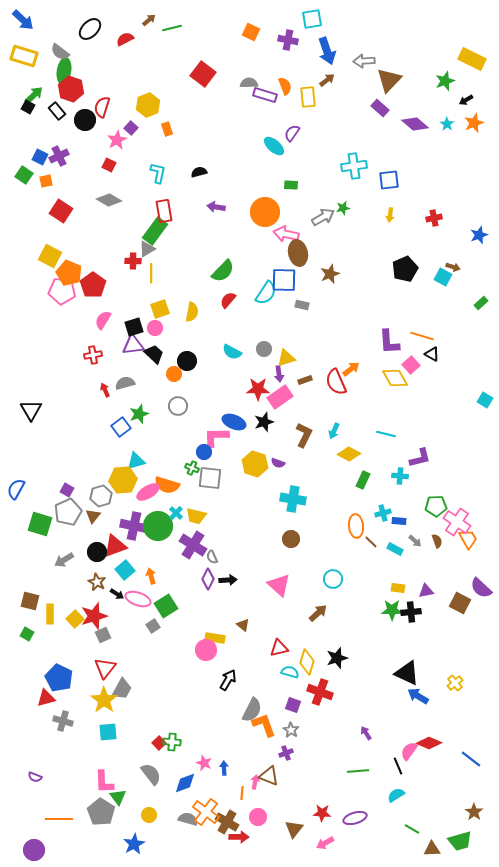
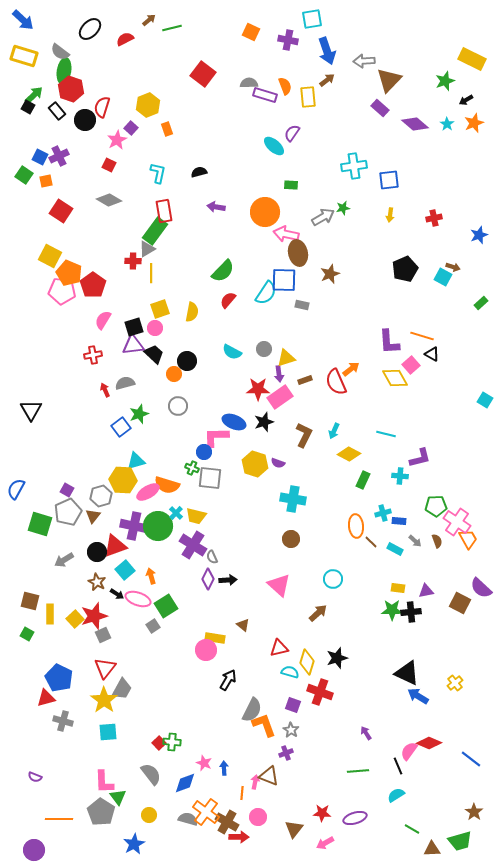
yellow hexagon at (123, 480): rotated 8 degrees clockwise
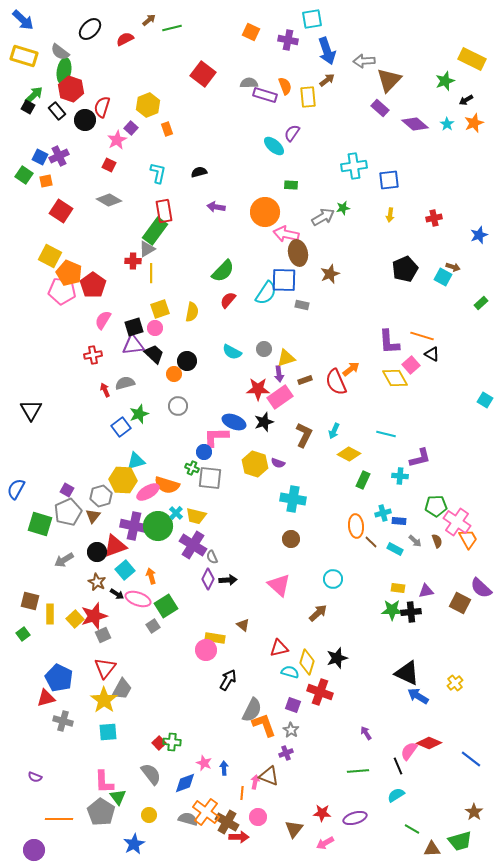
green square at (27, 634): moved 4 px left; rotated 24 degrees clockwise
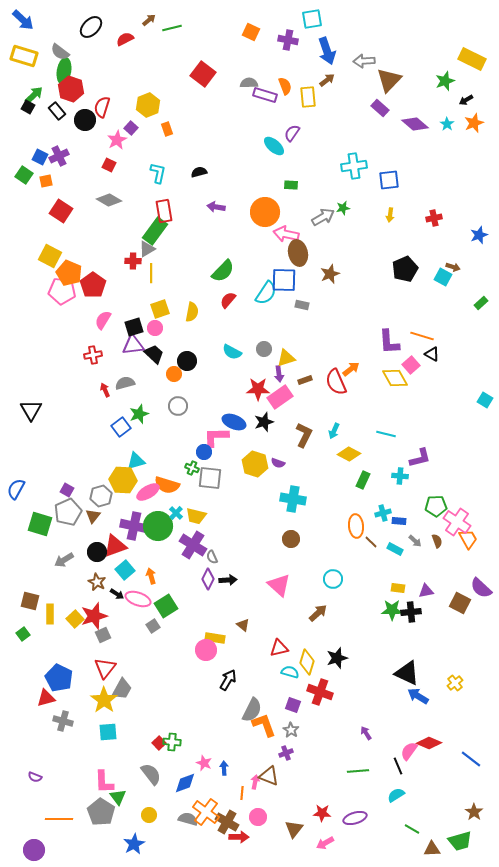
black ellipse at (90, 29): moved 1 px right, 2 px up
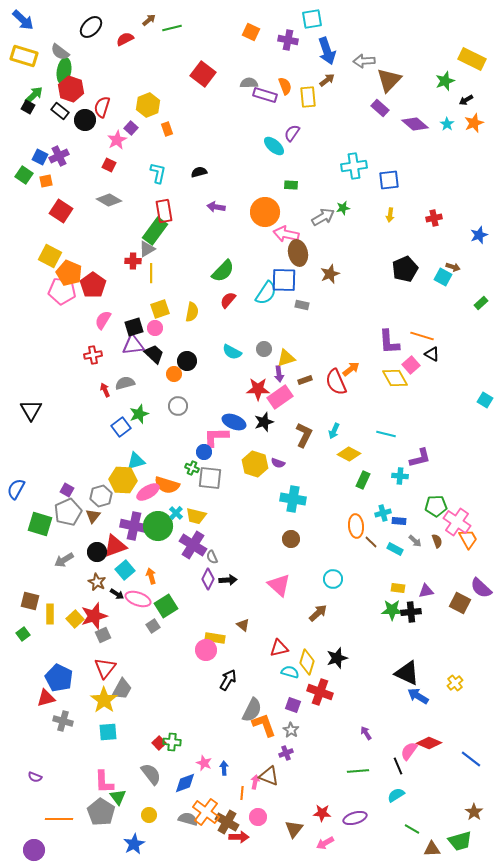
black rectangle at (57, 111): moved 3 px right; rotated 12 degrees counterclockwise
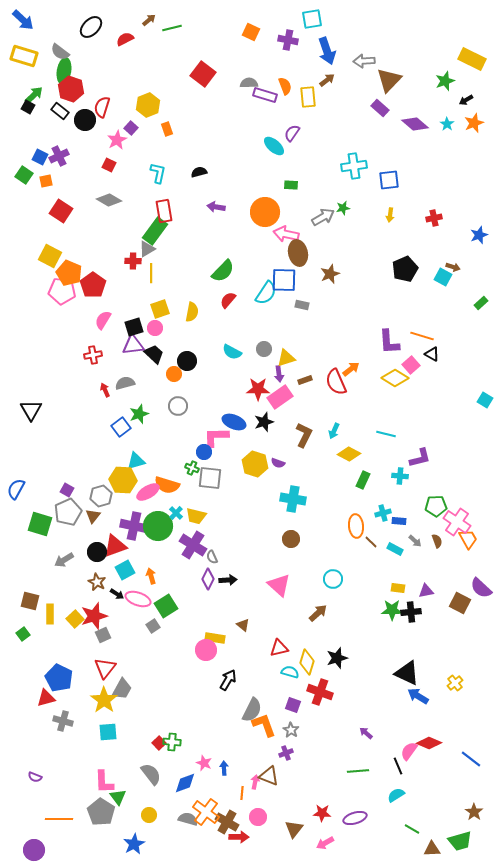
yellow diamond at (395, 378): rotated 28 degrees counterclockwise
cyan square at (125, 570): rotated 12 degrees clockwise
purple arrow at (366, 733): rotated 16 degrees counterclockwise
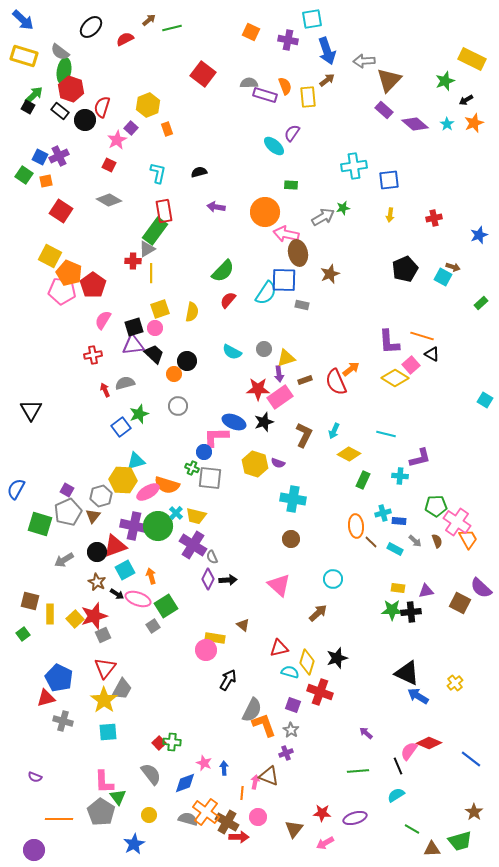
purple rectangle at (380, 108): moved 4 px right, 2 px down
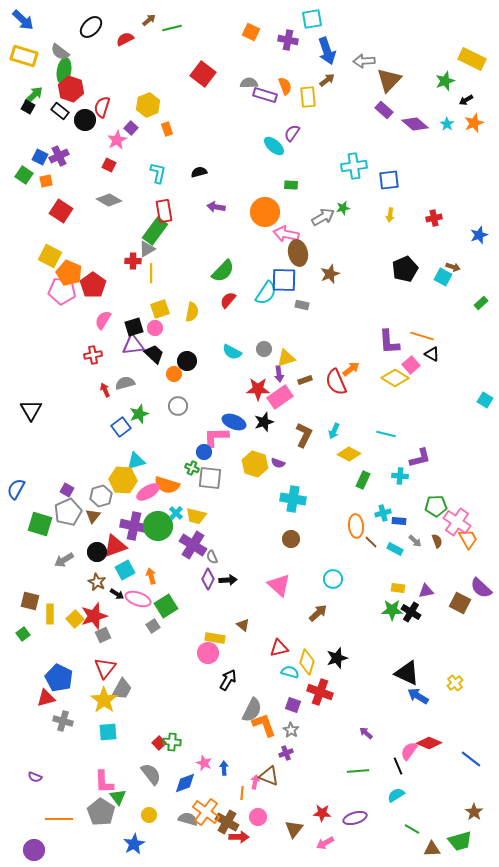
black cross at (411, 612): rotated 36 degrees clockwise
pink circle at (206, 650): moved 2 px right, 3 px down
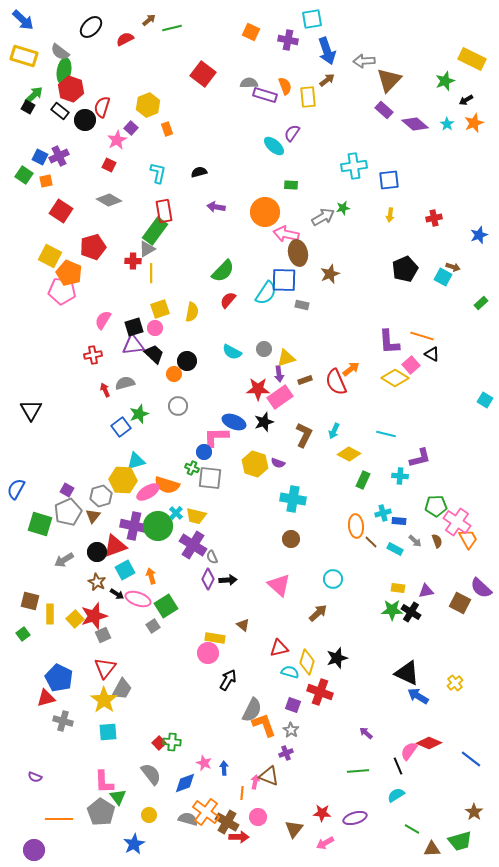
red pentagon at (93, 285): moved 38 px up; rotated 20 degrees clockwise
